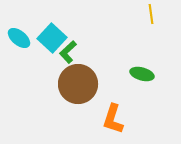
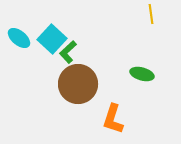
cyan square: moved 1 px down
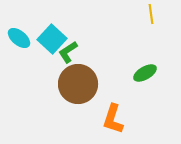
green L-shape: rotated 10 degrees clockwise
green ellipse: moved 3 px right, 1 px up; rotated 45 degrees counterclockwise
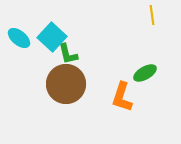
yellow line: moved 1 px right, 1 px down
cyan square: moved 2 px up
green L-shape: moved 2 px down; rotated 70 degrees counterclockwise
brown circle: moved 12 px left
orange L-shape: moved 9 px right, 22 px up
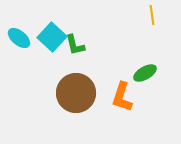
green L-shape: moved 7 px right, 9 px up
brown circle: moved 10 px right, 9 px down
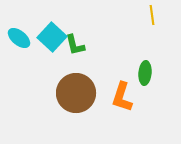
green ellipse: rotated 55 degrees counterclockwise
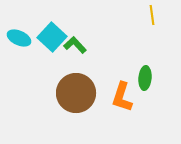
cyan ellipse: rotated 15 degrees counterclockwise
green L-shape: rotated 150 degrees clockwise
green ellipse: moved 5 px down
